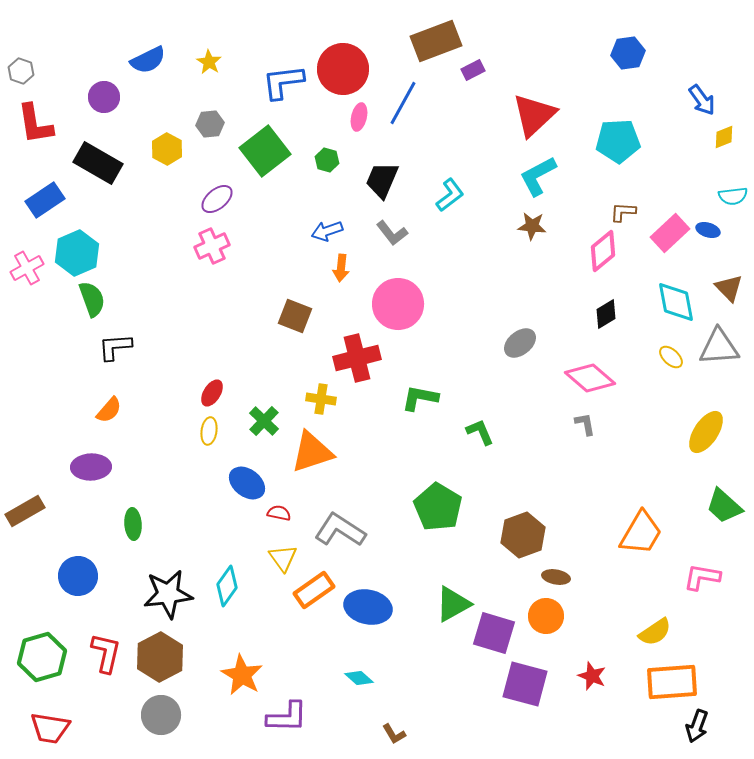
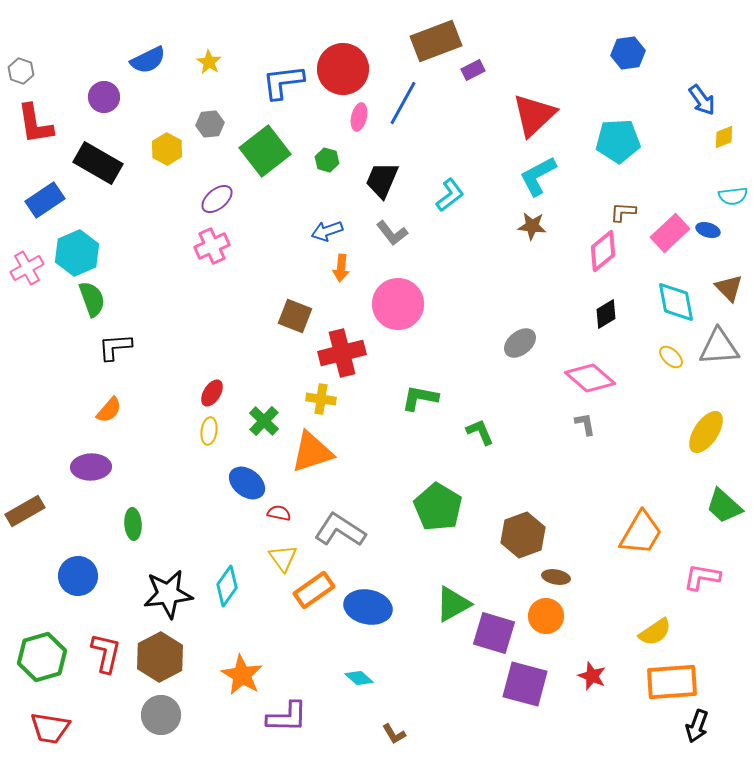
red cross at (357, 358): moved 15 px left, 5 px up
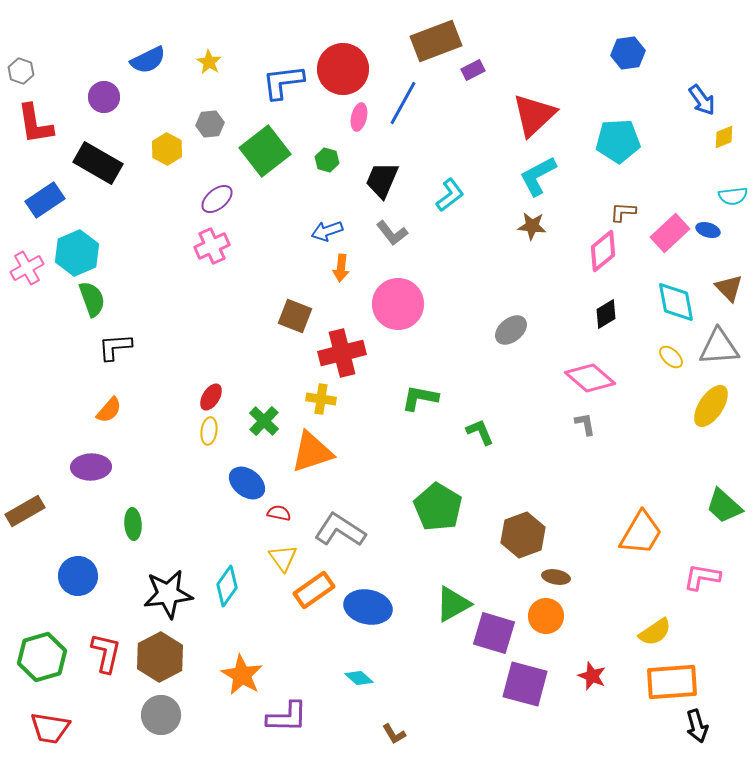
gray ellipse at (520, 343): moved 9 px left, 13 px up
red ellipse at (212, 393): moved 1 px left, 4 px down
yellow ellipse at (706, 432): moved 5 px right, 26 px up
black arrow at (697, 726): rotated 36 degrees counterclockwise
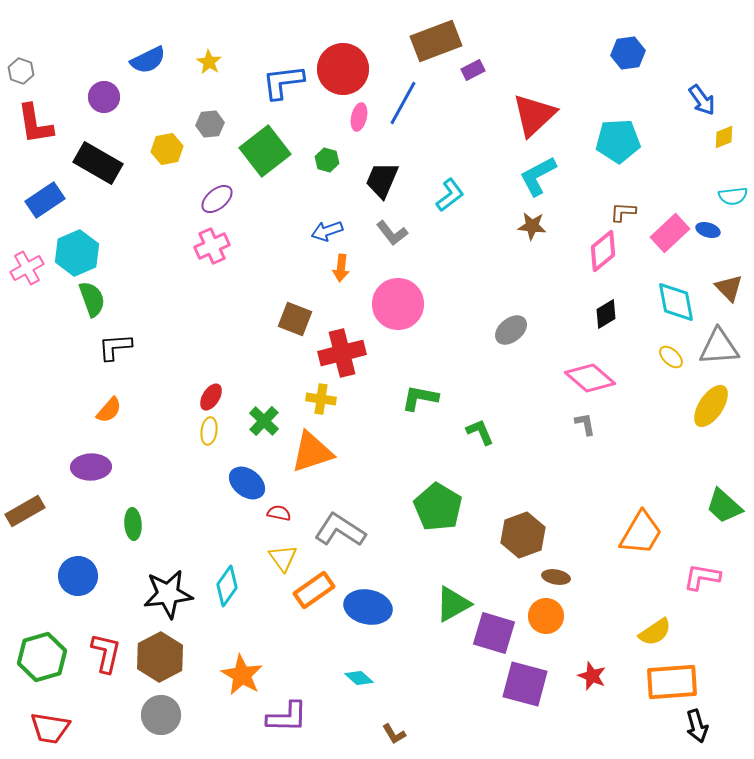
yellow hexagon at (167, 149): rotated 20 degrees clockwise
brown square at (295, 316): moved 3 px down
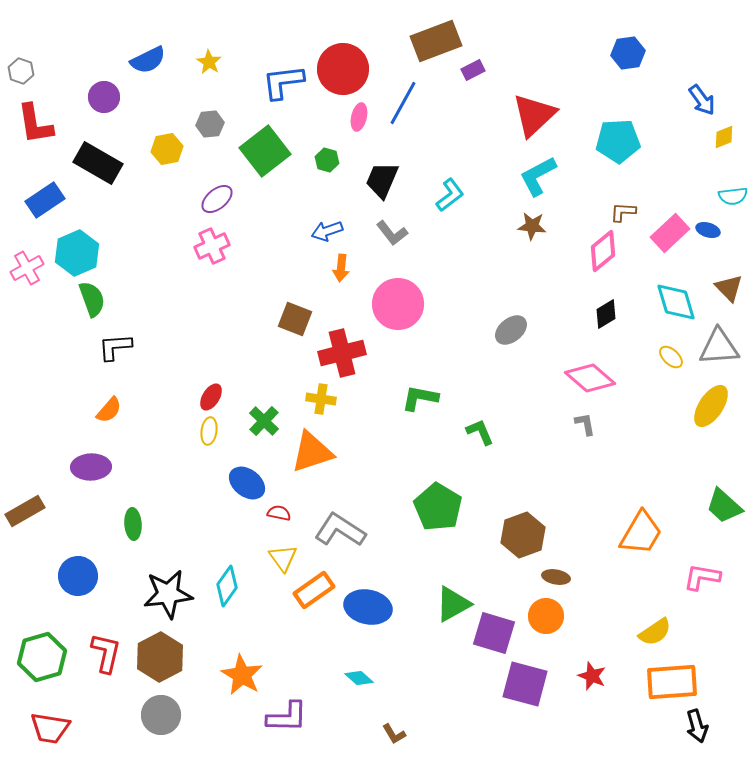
cyan diamond at (676, 302): rotated 6 degrees counterclockwise
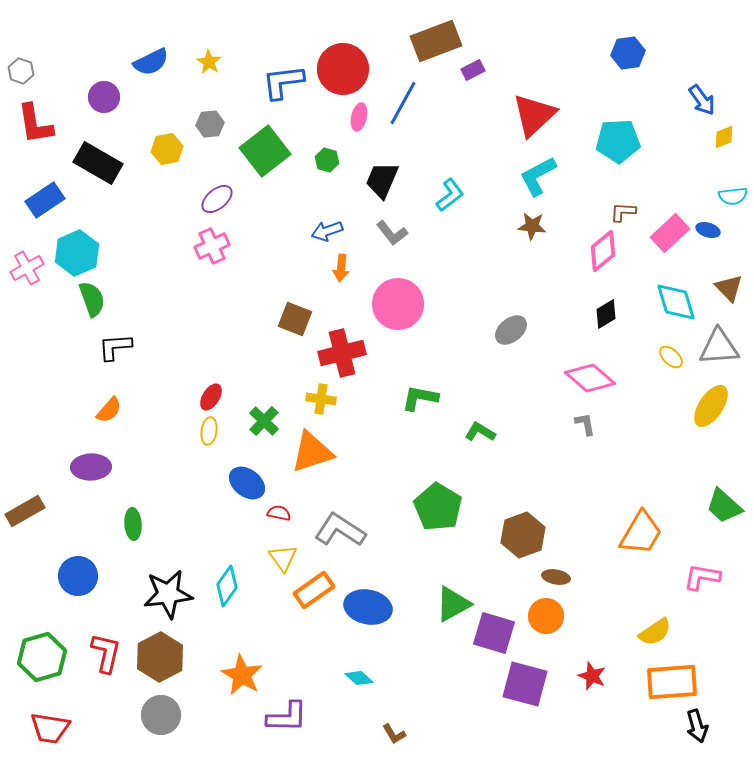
blue semicircle at (148, 60): moved 3 px right, 2 px down
green L-shape at (480, 432): rotated 36 degrees counterclockwise
